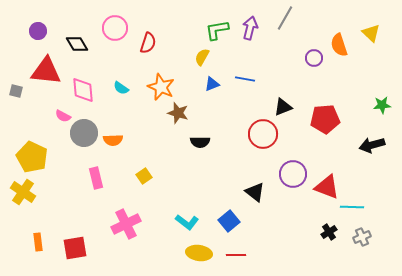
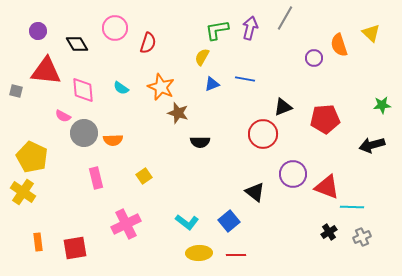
yellow ellipse at (199, 253): rotated 10 degrees counterclockwise
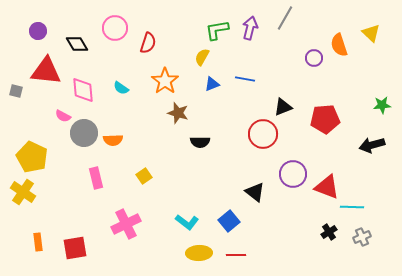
orange star at (161, 87): moved 4 px right, 6 px up; rotated 12 degrees clockwise
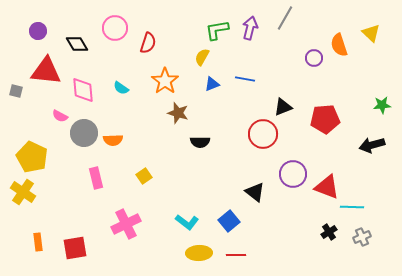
pink semicircle at (63, 116): moved 3 px left
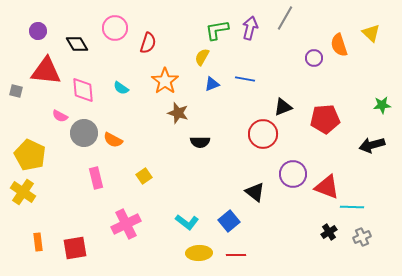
orange semicircle at (113, 140): rotated 30 degrees clockwise
yellow pentagon at (32, 157): moved 2 px left, 2 px up
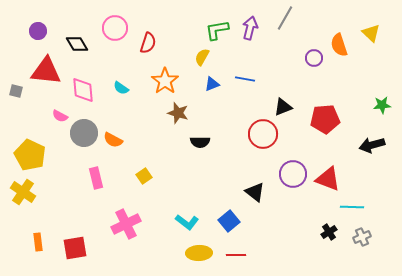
red triangle at (327, 187): moved 1 px right, 8 px up
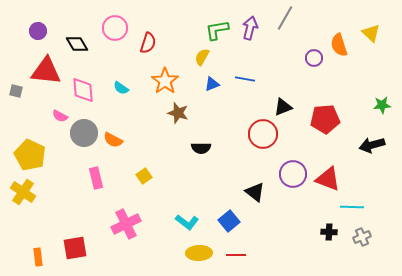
black semicircle at (200, 142): moved 1 px right, 6 px down
black cross at (329, 232): rotated 35 degrees clockwise
orange rectangle at (38, 242): moved 15 px down
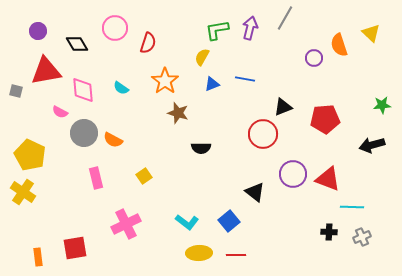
red triangle at (46, 71): rotated 16 degrees counterclockwise
pink semicircle at (60, 116): moved 4 px up
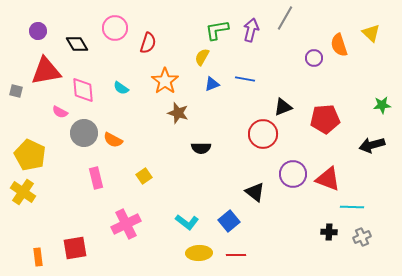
purple arrow at (250, 28): moved 1 px right, 2 px down
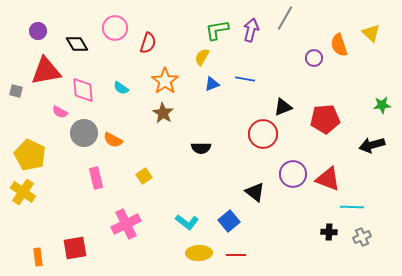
brown star at (178, 113): moved 15 px left; rotated 15 degrees clockwise
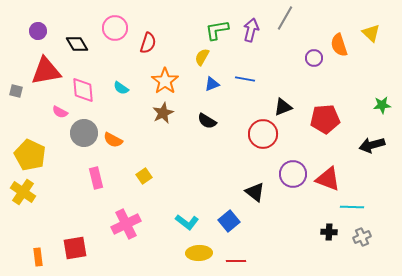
brown star at (163, 113): rotated 15 degrees clockwise
black semicircle at (201, 148): moved 6 px right, 27 px up; rotated 30 degrees clockwise
red line at (236, 255): moved 6 px down
